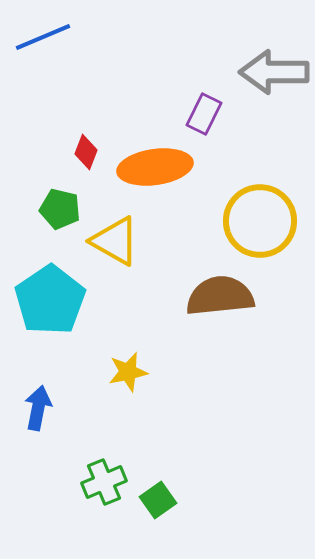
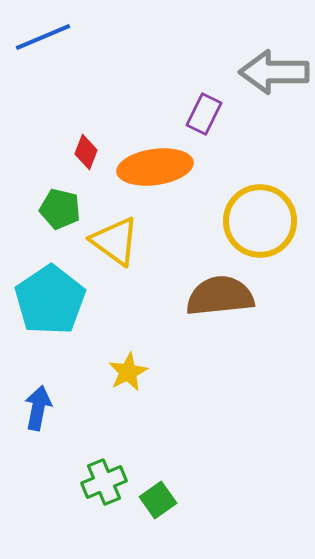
yellow triangle: rotated 6 degrees clockwise
yellow star: rotated 15 degrees counterclockwise
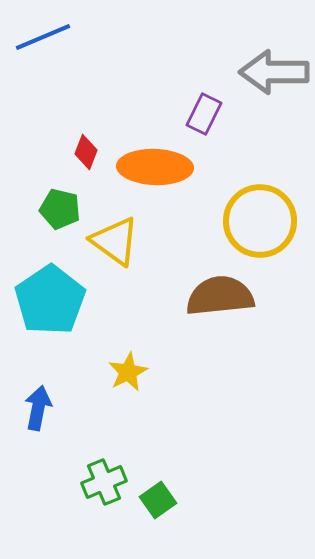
orange ellipse: rotated 10 degrees clockwise
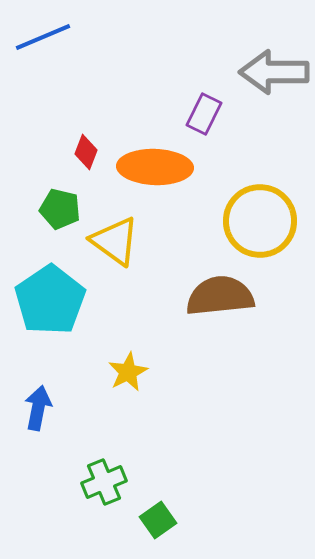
green square: moved 20 px down
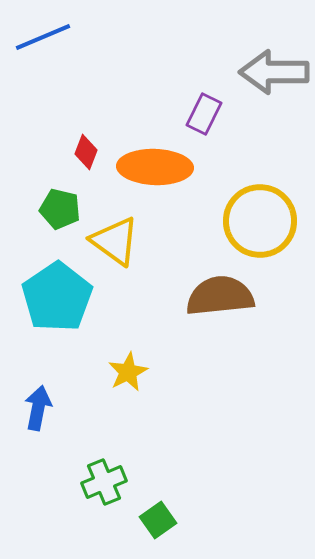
cyan pentagon: moved 7 px right, 3 px up
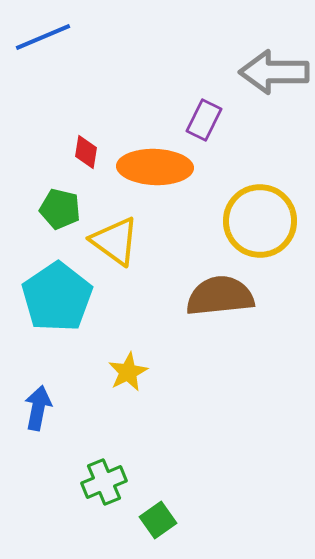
purple rectangle: moved 6 px down
red diamond: rotated 12 degrees counterclockwise
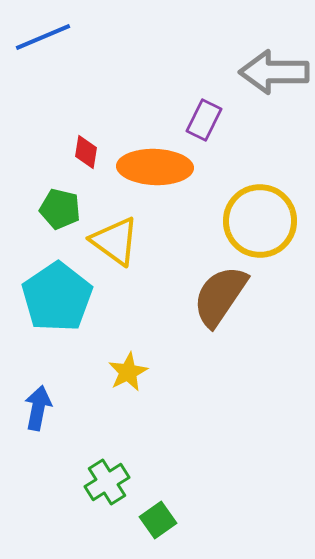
brown semicircle: rotated 50 degrees counterclockwise
green cross: moved 3 px right; rotated 9 degrees counterclockwise
